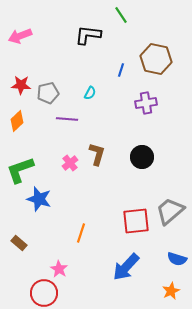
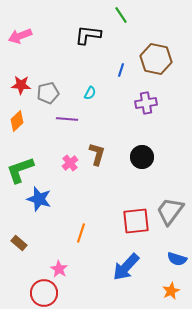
gray trapezoid: rotated 12 degrees counterclockwise
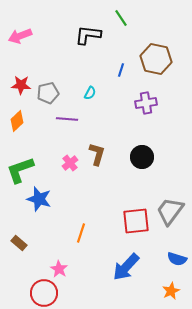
green line: moved 3 px down
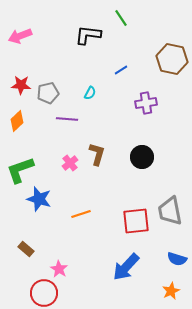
brown hexagon: moved 16 px right
blue line: rotated 40 degrees clockwise
gray trapezoid: rotated 48 degrees counterclockwise
orange line: moved 19 px up; rotated 54 degrees clockwise
brown rectangle: moved 7 px right, 6 px down
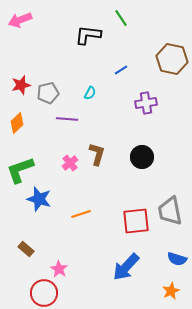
pink arrow: moved 16 px up
red star: rotated 18 degrees counterclockwise
orange diamond: moved 2 px down
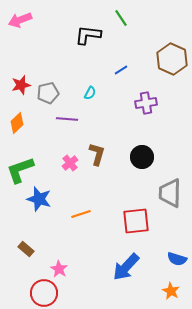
brown hexagon: rotated 12 degrees clockwise
gray trapezoid: moved 18 px up; rotated 12 degrees clockwise
orange star: rotated 18 degrees counterclockwise
